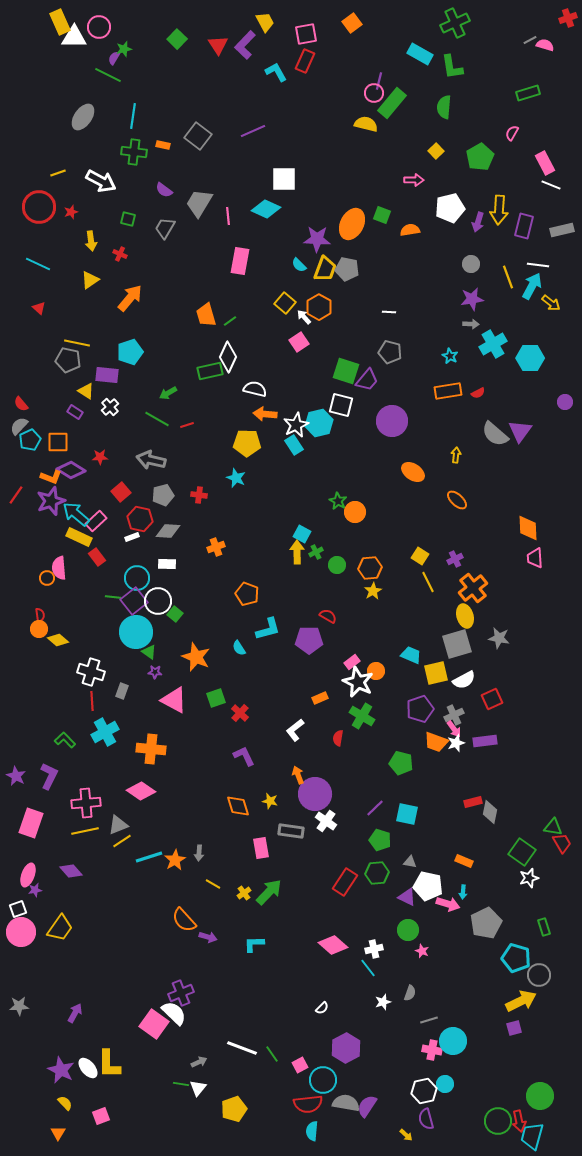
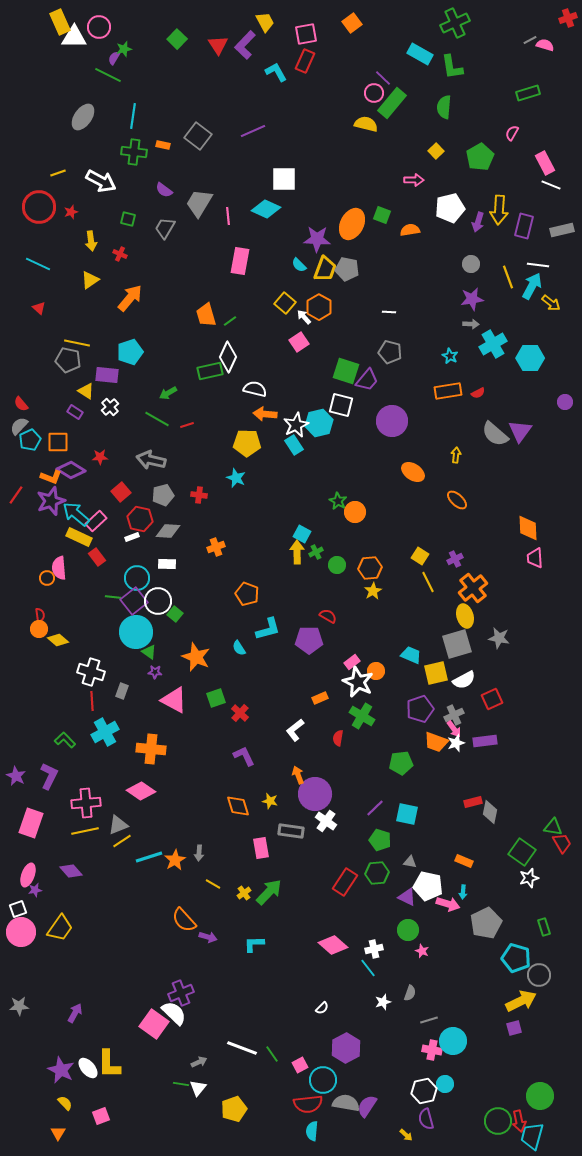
purple line at (379, 81): moved 4 px right, 3 px up; rotated 60 degrees counterclockwise
green pentagon at (401, 763): rotated 20 degrees counterclockwise
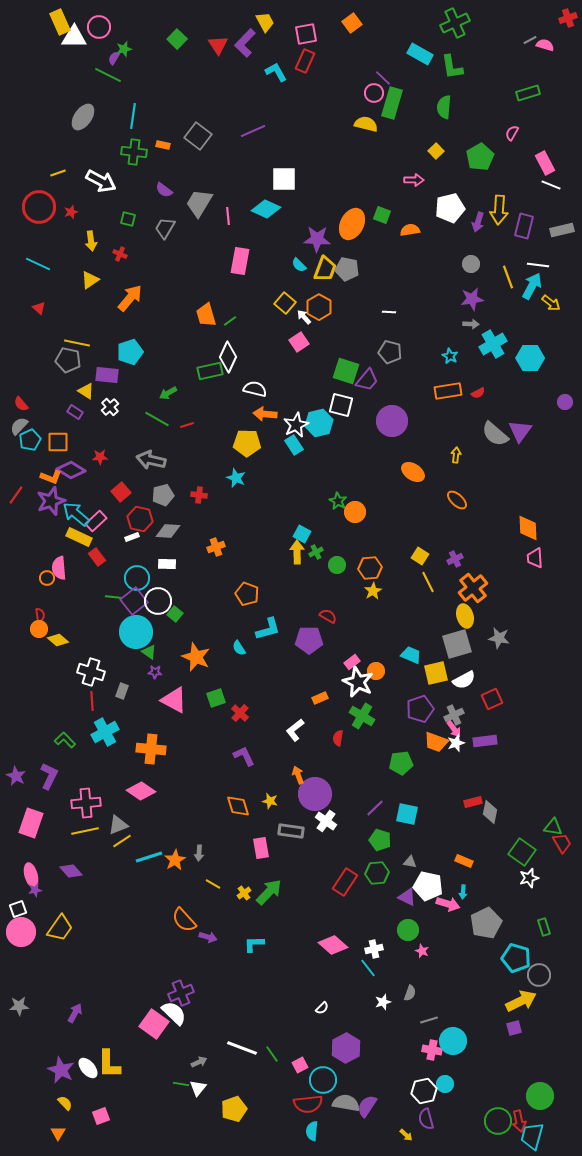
purple L-shape at (245, 45): moved 2 px up
green rectangle at (392, 103): rotated 24 degrees counterclockwise
pink ellipse at (28, 875): moved 3 px right; rotated 35 degrees counterclockwise
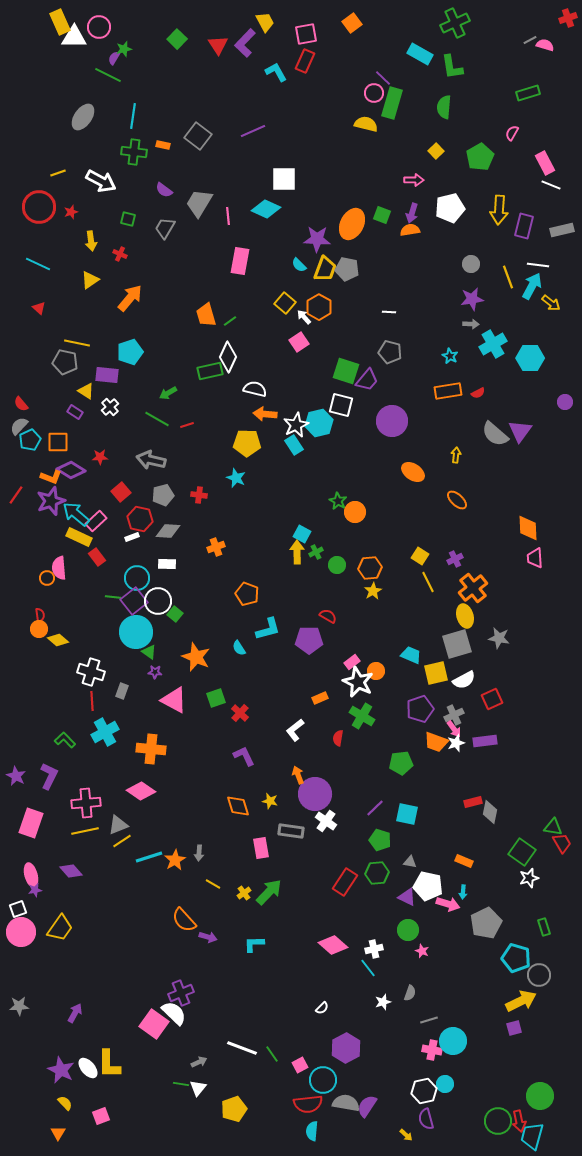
purple arrow at (478, 222): moved 66 px left, 9 px up
gray pentagon at (68, 360): moved 3 px left, 2 px down
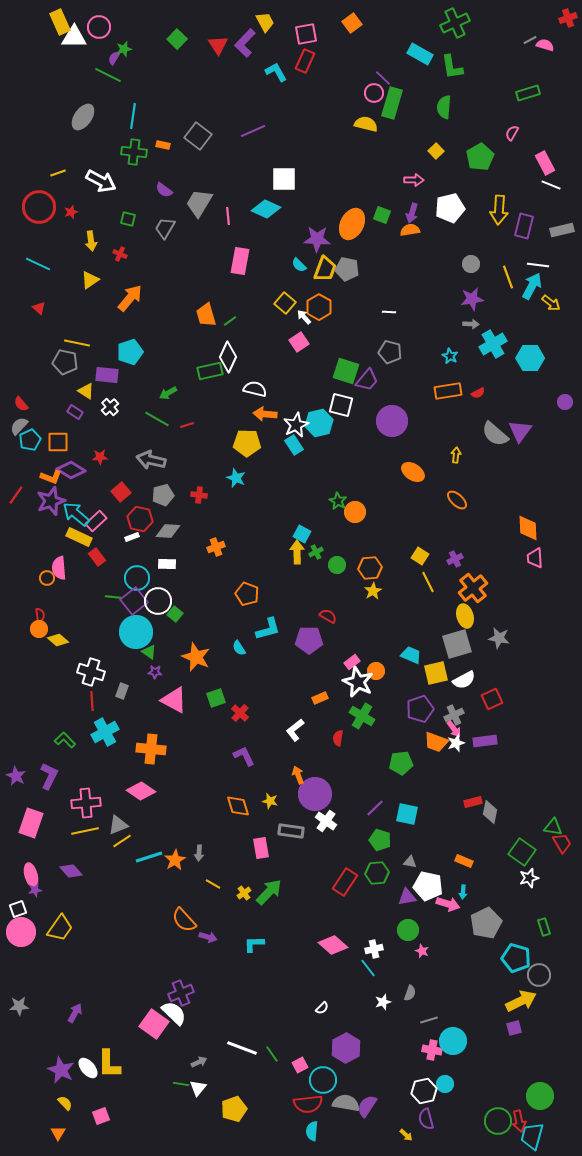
purple triangle at (407, 897): rotated 36 degrees counterclockwise
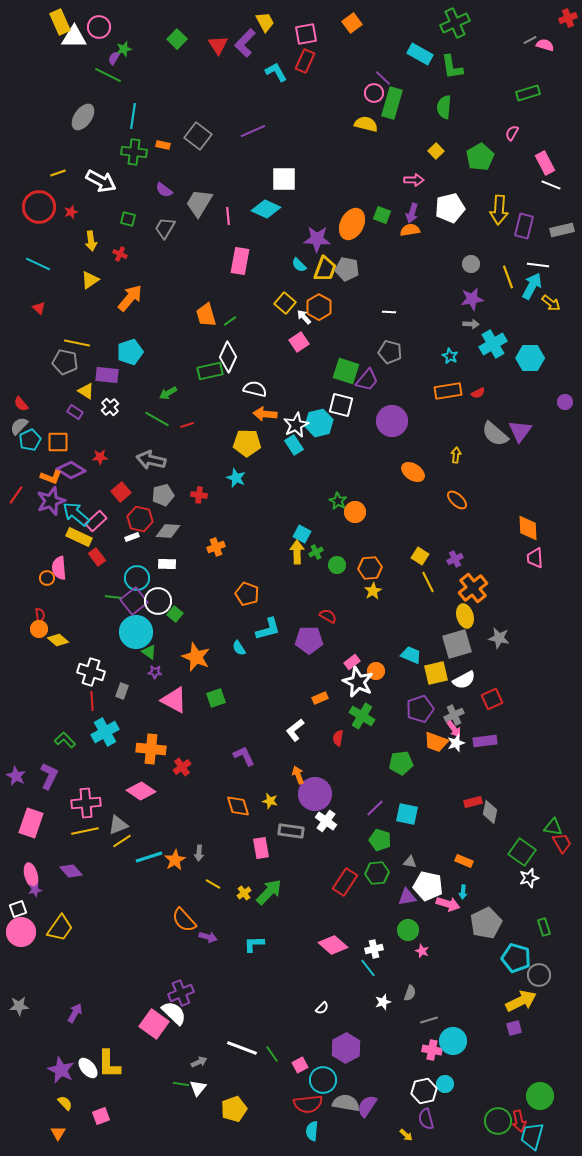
red cross at (240, 713): moved 58 px left, 54 px down; rotated 12 degrees clockwise
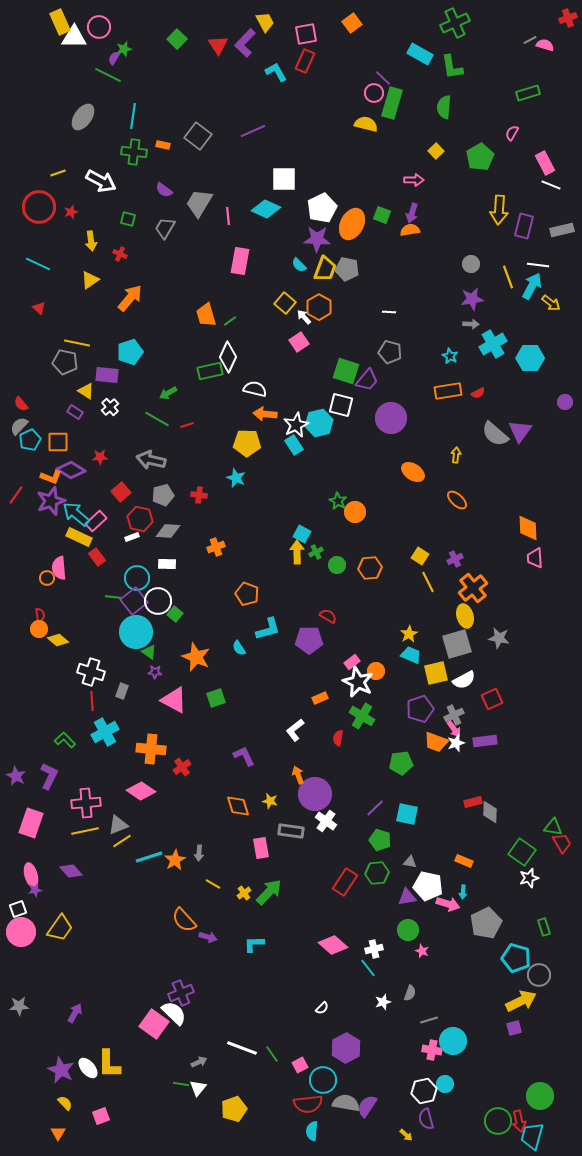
white pentagon at (450, 208): moved 128 px left; rotated 12 degrees counterclockwise
purple circle at (392, 421): moved 1 px left, 3 px up
yellow star at (373, 591): moved 36 px right, 43 px down
gray diamond at (490, 812): rotated 10 degrees counterclockwise
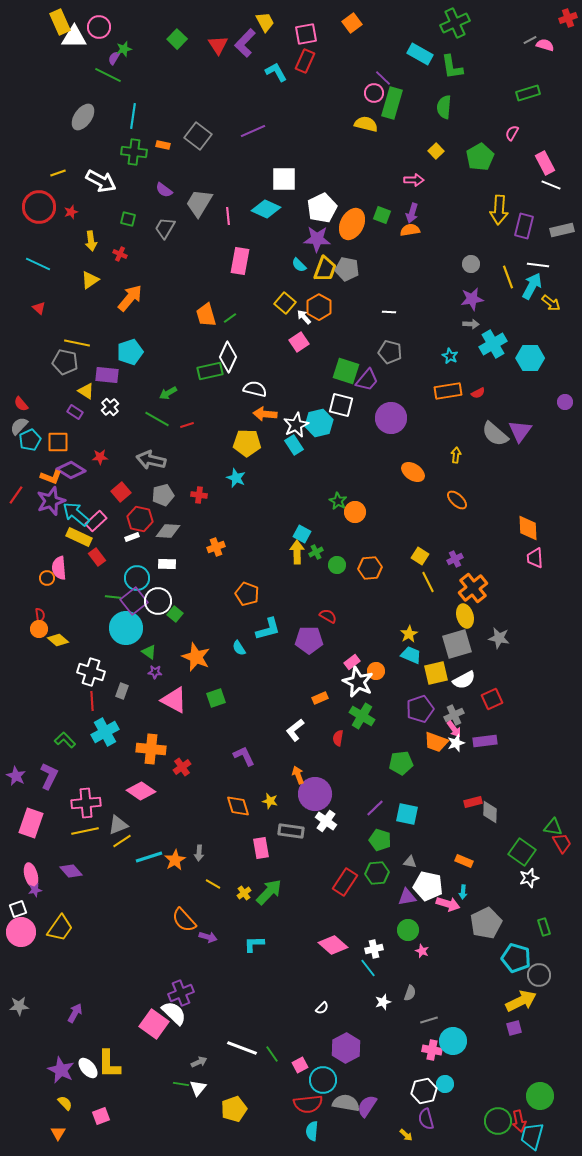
green line at (230, 321): moved 3 px up
cyan circle at (136, 632): moved 10 px left, 4 px up
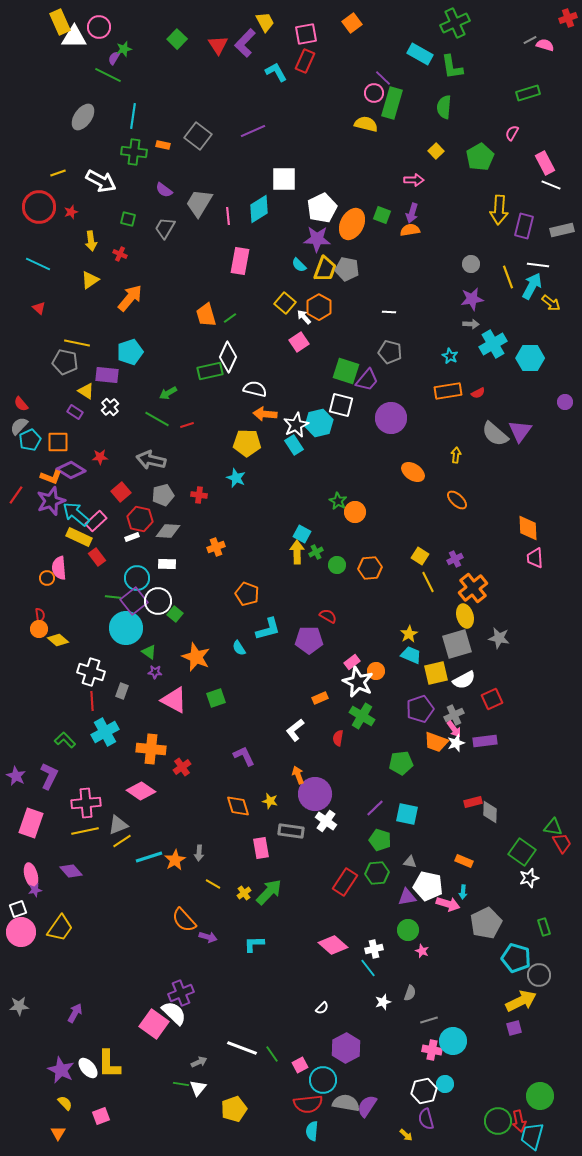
cyan diamond at (266, 209): moved 7 px left; rotated 56 degrees counterclockwise
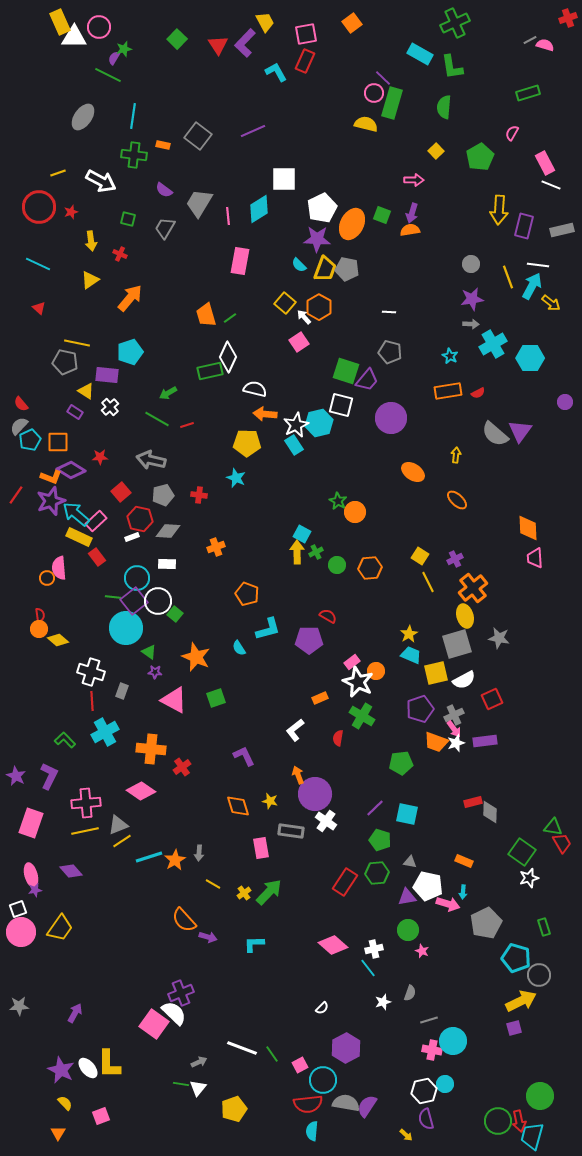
green cross at (134, 152): moved 3 px down
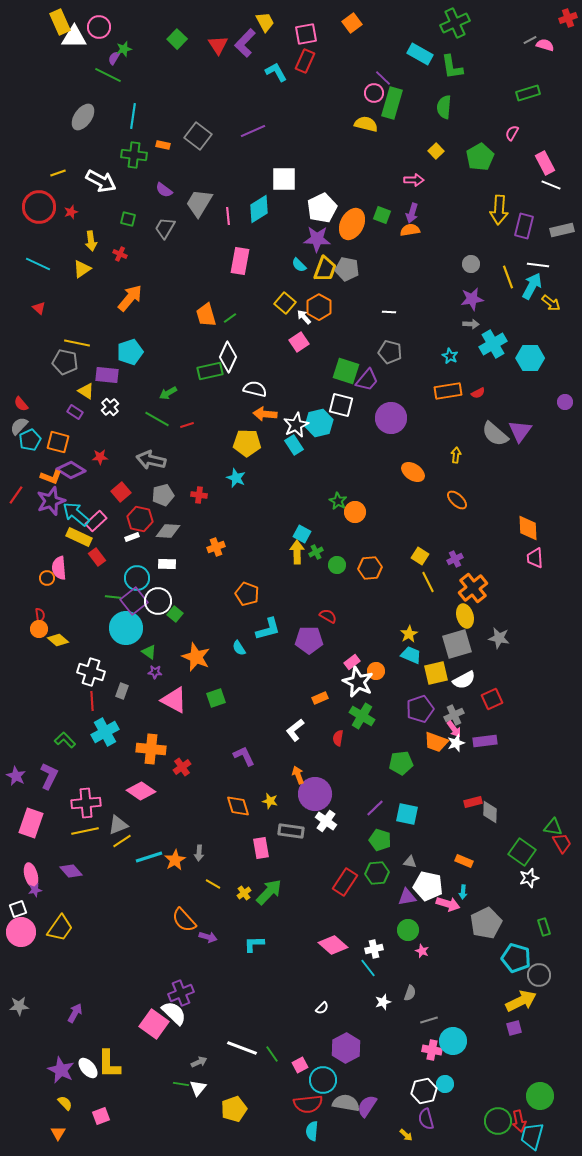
yellow triangle at (90, 280): moved 8 px left, 11 px up
orange square at (58, 442): rotated 15 degrees clockwise
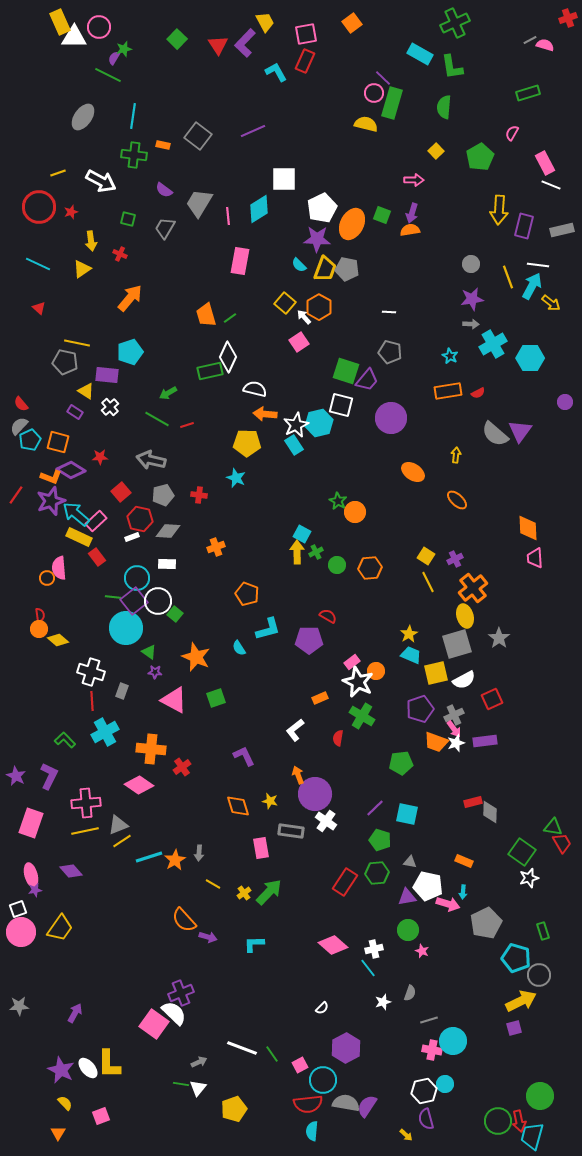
yellow square at (420, 556): moved 6 px right
gray star at (499, 638): rotated 25 degrees clockwise
pink diamond at (141, 791): moved 2 px left, 6 px up
green rectangle at (544, 927): moved 1 px left, 4 px down
